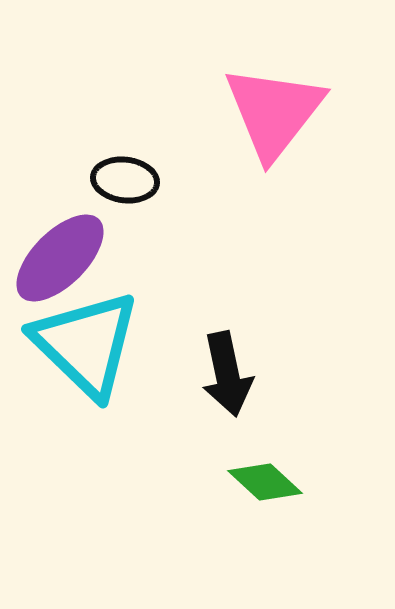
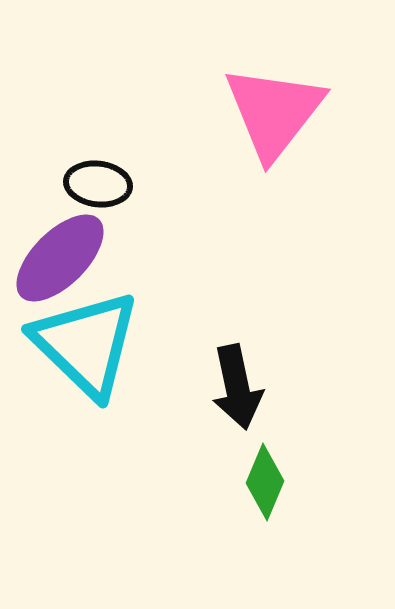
black ellipse: moved 27 px left, 4 px down
black arrow: moved 10 px right, 13 px down
green diamond: rotated 70 degrees clockwise
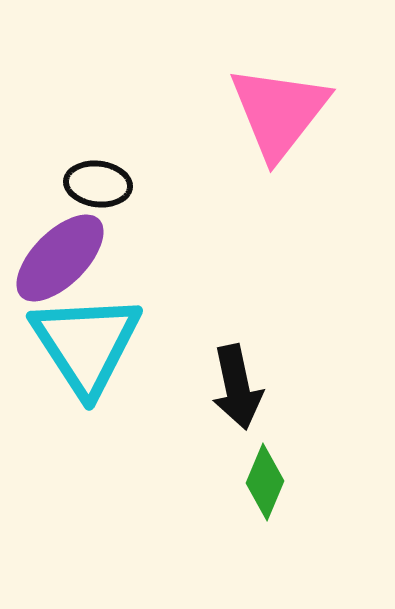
pink triangle: moved 5 px right
cyan triangle: rotated 13 degrees clockwise
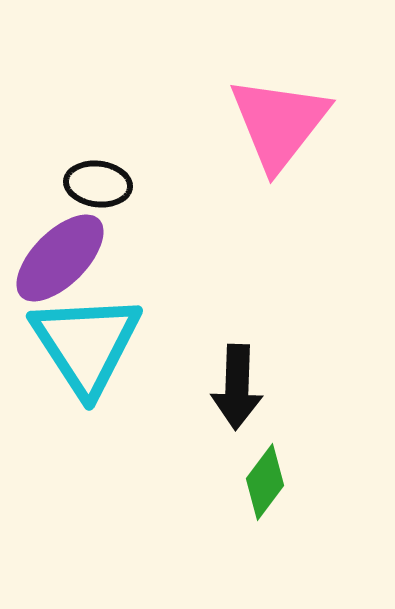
pink triangle: moved 11 px down
black arrow: rotated 14 degrees clockwise
green diamond: rotated 14 degrees clockwise
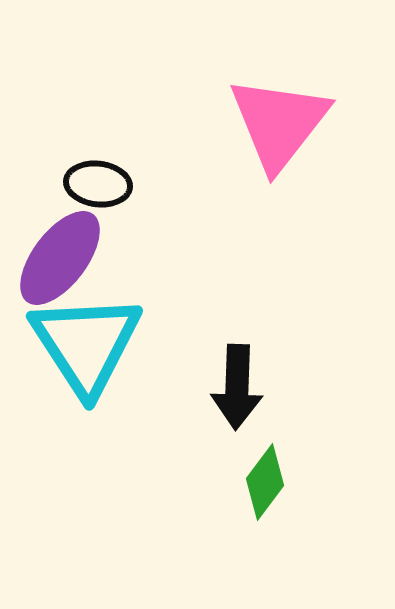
purple ellipse: rotated 8 degrees counterclockwise
